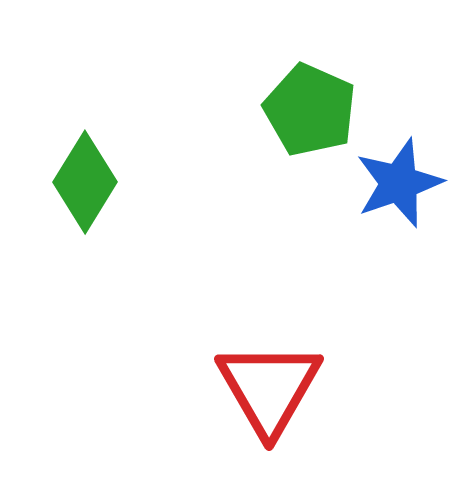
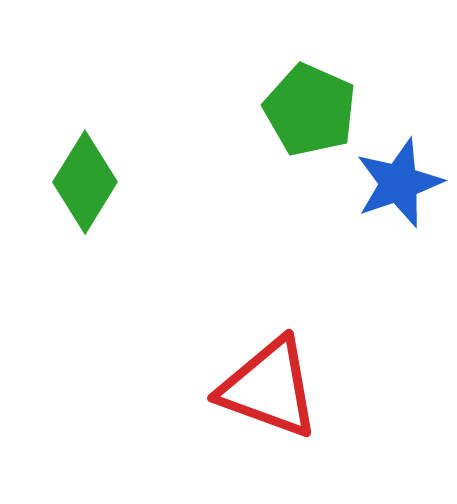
red triangle: rotated 40 degrees counterclockwise
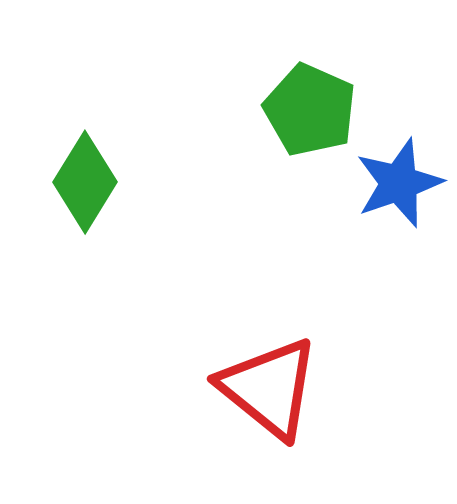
red triangle: rotated 19 degrees clockwise
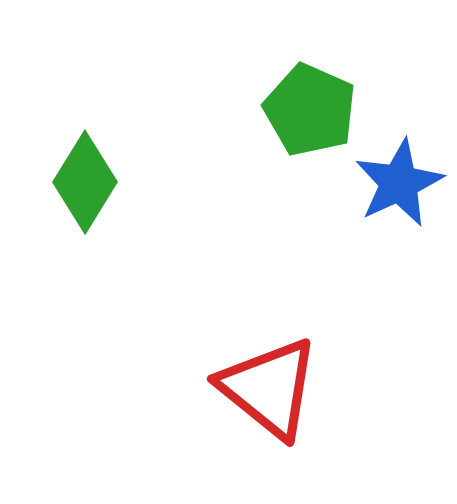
blue star: rotated 6 degrees counterclockwise
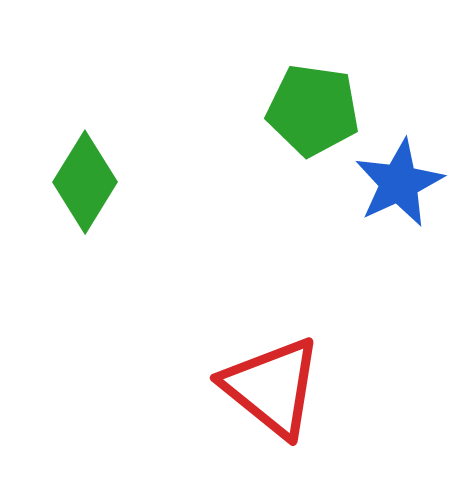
green pentagon: moved 3 px right; rotated 16 degrees counterclockwise
red triangle: moved 3 px right, 1 px up
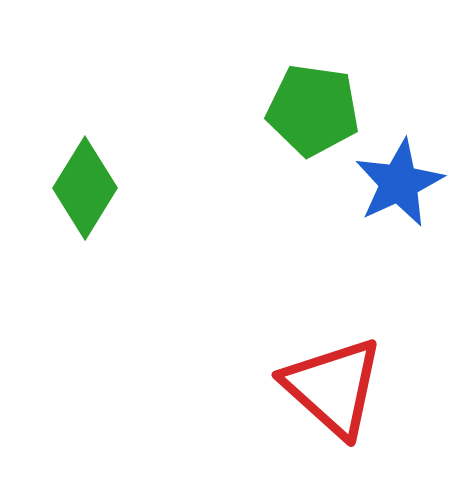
green diamond: moved 6 px down
red triangle: moved 61 px right; rotated 3 degrees clockwise
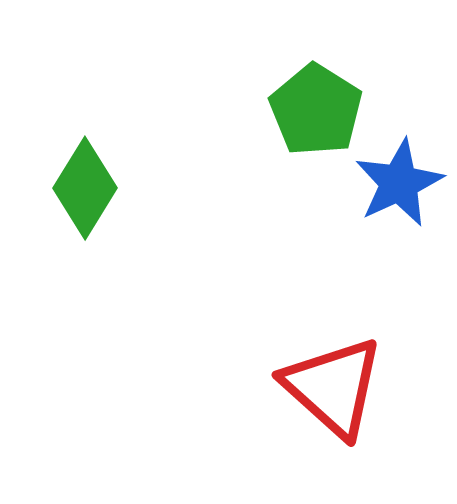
green pentagon: moved 3 px right; rotated 24 degrees clockwise
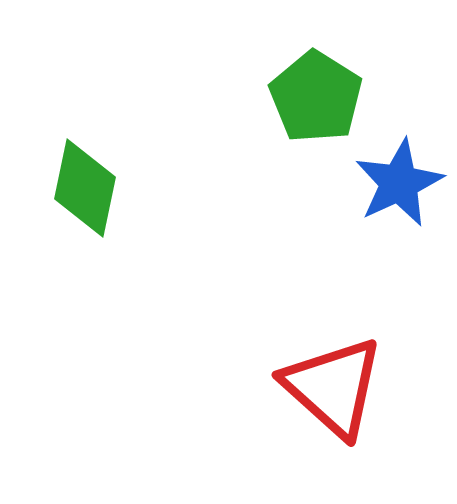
green pentagon: moved 13 px up
green diamond: rotated 20 degrees counterclockwise
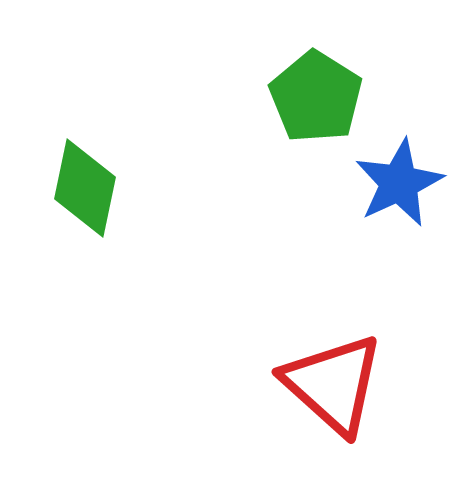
red triangle: moved 3 px up
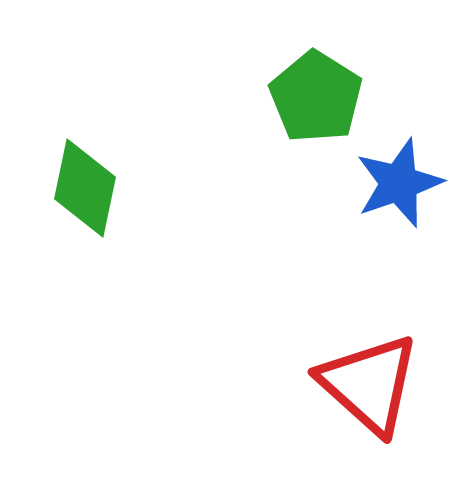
blue star: rotated 6 degrees clockwise
red triangle: moved 36 px right
